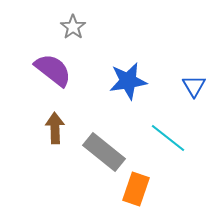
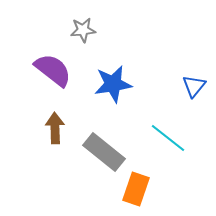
gray star: moved 10 px right, 3 px down; rotated 30 degrees clockwise
blue star: moved 15 px left, 3 px down
blue triangle: rotated 10 degrees clockwise
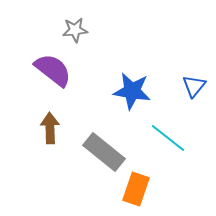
gray star: moved 8 px left
blue star: moved 19 px right, 7 px down; rotated 18 degrees clockwise
brown arrow: moved 5 px left
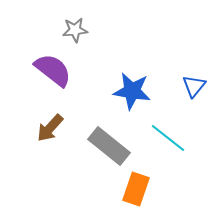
brown arrow: rotated 136 degrees counterclockwise
gray rectangle: moved 5 px right, 6 px up
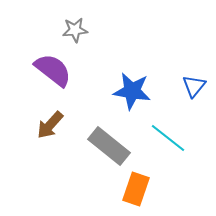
brown arrow: moved 3 px up
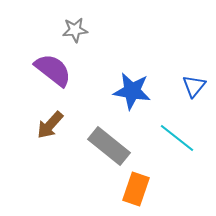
cyan line: moved 9 px right
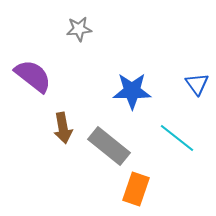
gray star: moved 4 px right, 1 px up
purple semicircle: moved 20 px left, 6 px down
blue triangle: moved 3 px right, 2 px up; rotated 15 degrees counterclockwise
blue star: rotated 9 degrees counterclockwise
brown arrow: moved 13 px right, 3 px down; rotated 52 degrees counterclockwise
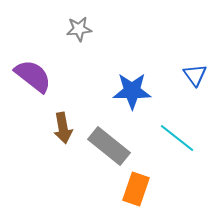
blue triangle: moved 2 px left, 9 px up
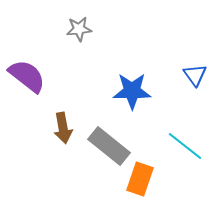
purple semicircle: moved 6 px left
cyan line: moved 8 px right, 8 px down
orange rectangle: moved 4 px right, 10 px up
